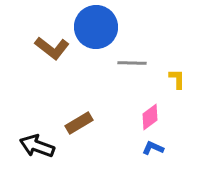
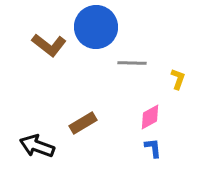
brown L-shape: moved 3 px left, 3 px up
yellow L-shape: moved 1 px right; rotated 20 degrees clockwise
pink diamond: rotated 8 degrees clockwise
brown rectangle: moved 4 px right
blue L-shape: rotated 60 degrees clockwise
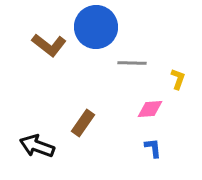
pink diamond: moved 8 px up; rotated 24 degrees clockwise
brown rectangle: rotated 24 degrees counterclockwise
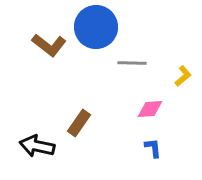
yellow L-shape: moved 5 px right, 3 px up; rotated 30 degrees clockwise
brown rectangle: moved 4 px left
black arrow: rotated 8 degrees counterclockwise
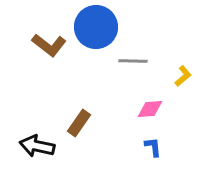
gray line: moved 1 px right, 2 px up
blue L-shape: moved 1 px up
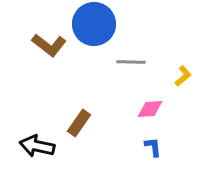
blue circle: moved 2 px left, 3 px up
gray line: moved 2 px left, 1 px down
